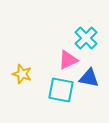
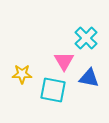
pink triangle: moved 4 px left, 1 px down; rotated 35 degrees counterclockwise
yellow star: rotated 18 degrees counterclockwise
cyan square: moved 8 px left
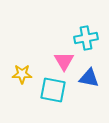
cyan cross: rotated 35 degrees clockwise
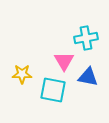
blue triangle: moved 1 px left, 1 px up
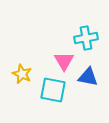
yellow star: rotated 24 degrees clockwise
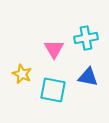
pink triangle: moved 10 px left, 12 px up
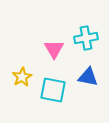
yellow star: moved 3 px down; rotated 18 degrees clockwise
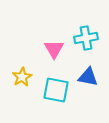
cyan square: moved 3 px right
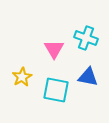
cyan cross: rotated 30 degrees clockwise
